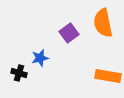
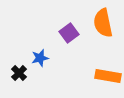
black cross: rotated 28 degrees clockwise
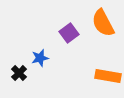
orange semicircle: rotated 16 degrees counterclockwise
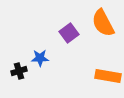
blue star: rotated 12 degrees clockwise
black cross: moved 2 px up; rotated 28 degrees clockwise
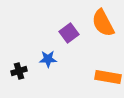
blue star: moved 8 px right, 1 px down
orange rectangle: moved 1 px down
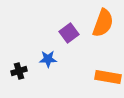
orange semicircle: rotated 132 degrees counterclockwise
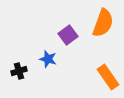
purple square: moved 1 px left, 2 px down
blue star: rotated 18 degrees clockwise
orange rectangle: rotated 45 degrees clockwise
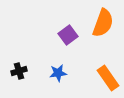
blue star: moved 10 px right, 14 px down; rotated 24 degrees counterclockwise
orange rectangle: moved 1 px down
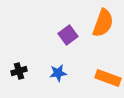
orange rectangle: rotated 35 degrees counterclockwise
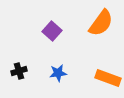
orange semicircle: moved 2 px left; rotated 16 degrees clockwise
purple square: moved 16 px left, 4 px up; rotated 12 degrees counterclockwise
